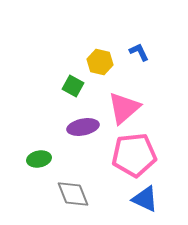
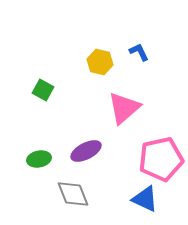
green square: moved 30 px left, 4 px down
purple ellipse: moved 3 px right, 24 px down; rotated 16 degrees counterclockwise
pink pentagon: moved 27 px right, 4 px down; rotated 6 degrees counterclockwise
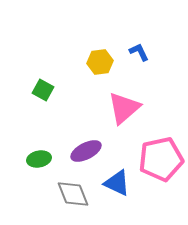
yellow hexagon: rotated 20 degrees counterclockwise
blue triangle: moved 28 px left, 16 px up
